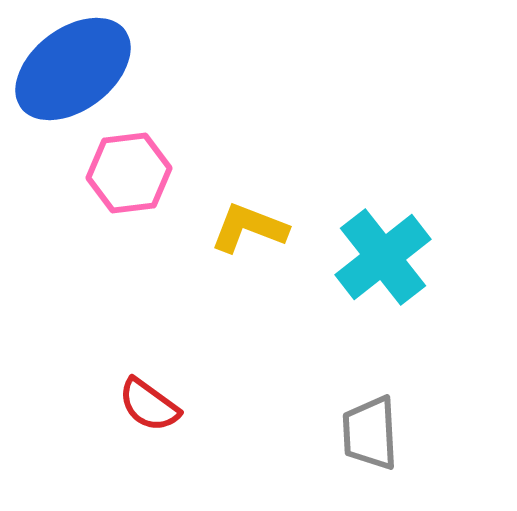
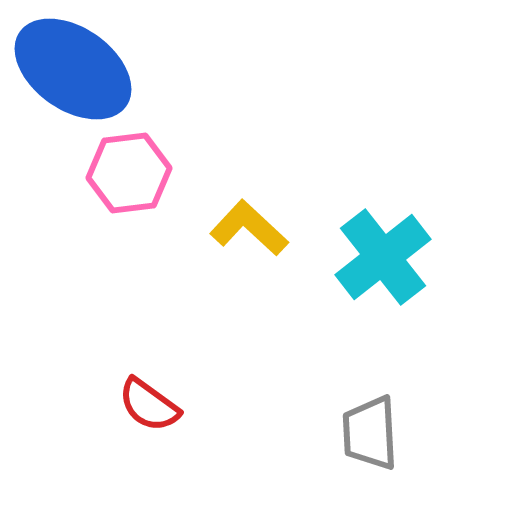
blue ellipse: rotated 72 degrees clockwise
yellow L-shape: rotated 22 degrees clockwise
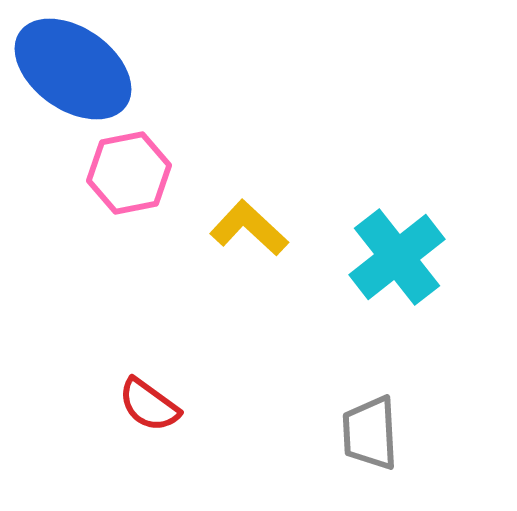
pink hexagon: rotated 4 degrees counterclockwise
cyan cross: moved 14 px right
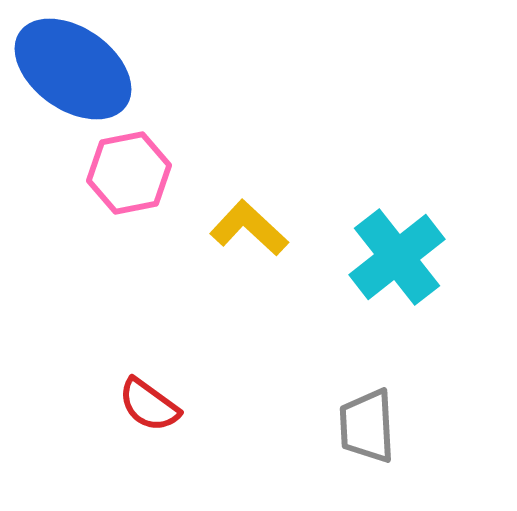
gray trapezoid: moved 3 px left, 7 px up
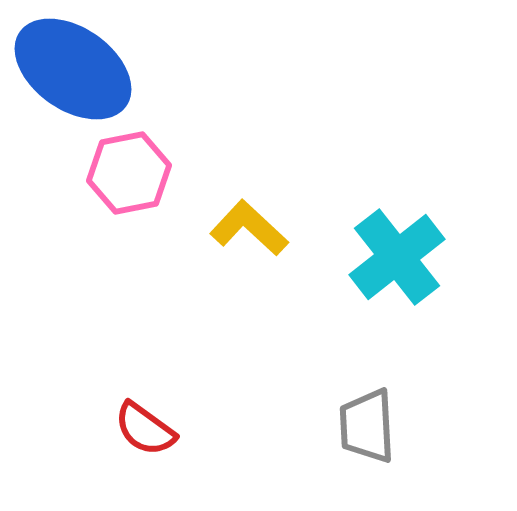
red semicircle: moved 4 px left, 24 px down
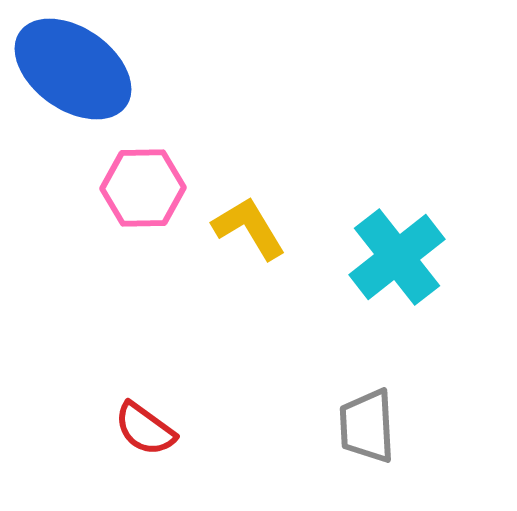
pink hexagon: moved 14 px right, 15 px down; rotated 10 degrees clockwise
yellow L-shape: rotated 16 degrees clockwise
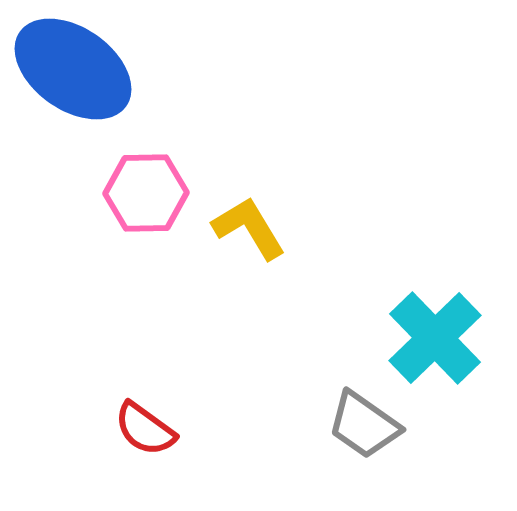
pink hexagon: moved 3 px right, 5 px down
cyan cross: moved 38 px right, 81 px down; rotated 6 degrees counterclockwise
gray trapezoid: moved 3 px left, 1 px up; rotated 52 degrees counterclockwise
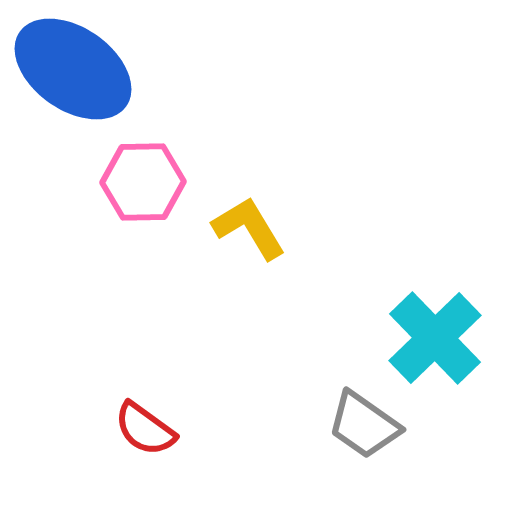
pink hexagon: moved 3 px left, 11 px up
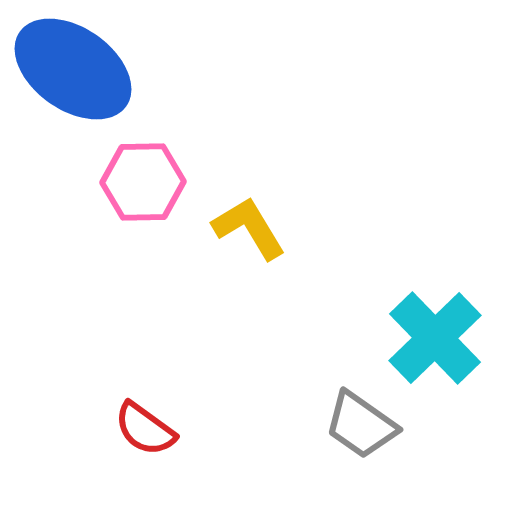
gray trapezoid: moved 3 px left
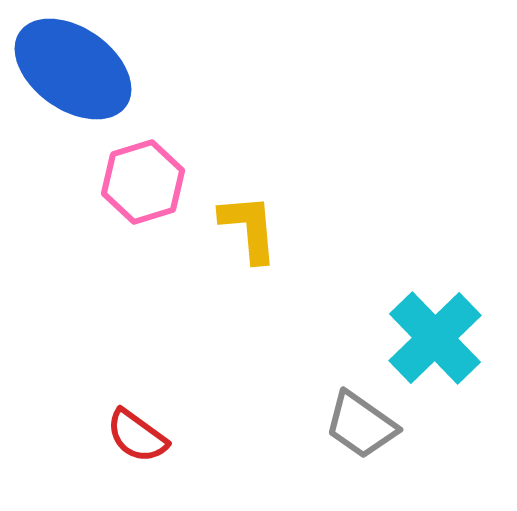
pink hexagon: rotated 16 degrees counterclockwise
yellow L-shape: rotated 26 degrees clockwise
red semicircle: moved 8 px left, 7 px down
